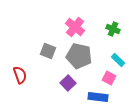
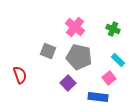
gray pentagon: moved 1 px down
pink square: rotated 24 degrees clockwise
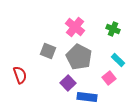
gray pentagon: rotated 15 degrees clockwise
blue rectangle: moved 11 px left
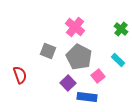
green cross: moved 8 px right; rotated 16 degrees clockwise
pink square: moved 11 px left, 2 px up
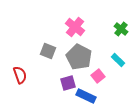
purple square: rotated 28 degrees clockwise
blue rectangle: moved 1 px left, 1 px up; rotated 18 degrees clockwise
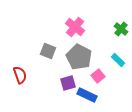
blue rectangle: moved 1 px right, 1 px up
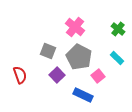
green cross: moved 3 px left
cyan rectangle: moved 1 px left, 2 px up
purple square: moved 11 px left, 8 px up; rotated 28 degrees counterclockwise
blue rectangle: moved 4 px left
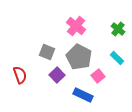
pink cross: moved 1 px right, 1 px up
gray square: moved 1 px left, 1 px down
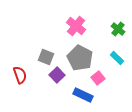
gray square: moved 1 px left, 5 px down
gray pentagon: moved 1 px right, 1 px down
pink square: moved 2 px down
